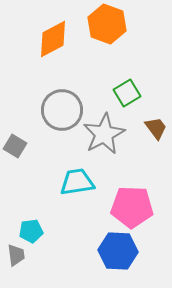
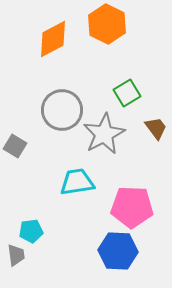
orange hexagon: rotated 6 degrees clockwise
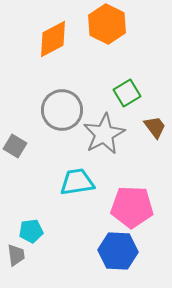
brown trapezoid: moved 1 px left, 1 px up
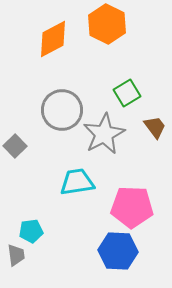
gray square: rotated 15 degrees clockwise
